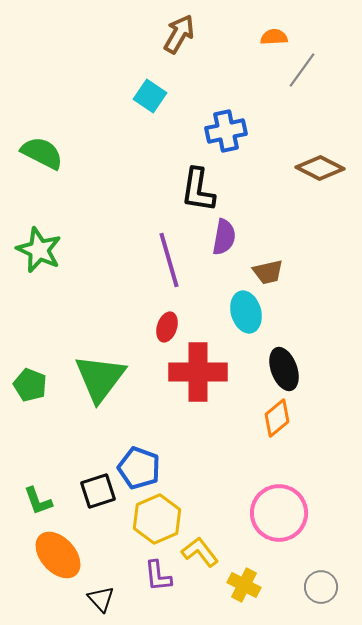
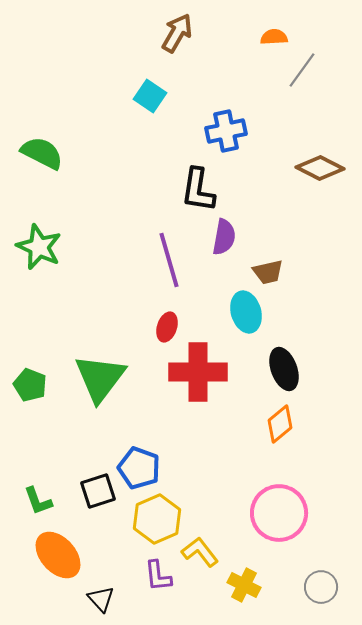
brown arrow: moved 2 px left, 1 px up
green star: moved 3 px up
orange diamond: moved 3 px right, 6 px down
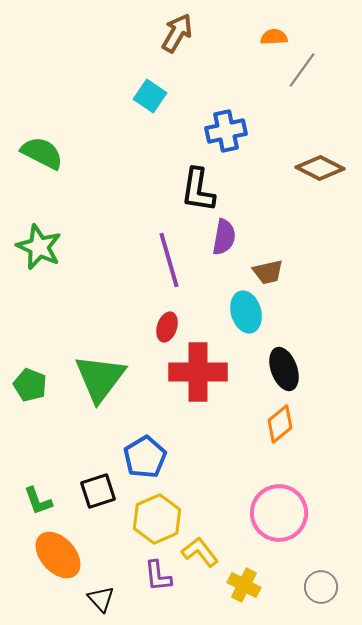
blue pentagon: moved 6 px right, 11 px up; rotated 21 degrees clockwise
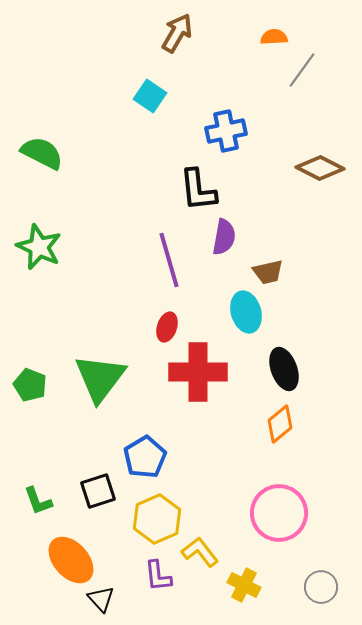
black L-shape: rotated 15 degrees counterclockwise
orange ellipse: moved 13 px right, 5 px down
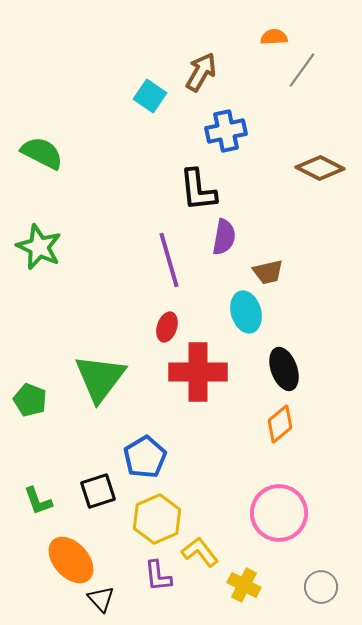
brown arrow: moved 24 px right, 39 px down
green pentagon: moved 15 px down
